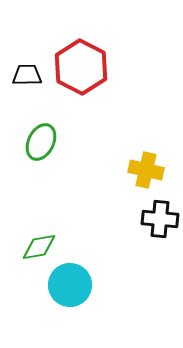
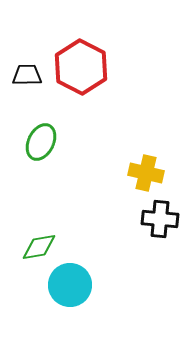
yellow cross: moved 3 px down
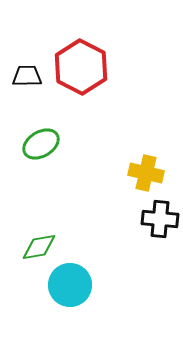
black trapezoid: moved 1 px down
green ellipse: moved 2 px down; rotated 33 degrees clockwise
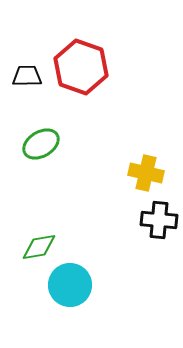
red hexagon: rotated 8 degrees counterclockwise
black cross: moved 1 px left, 1 px down
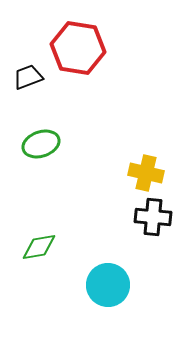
red hexagon: moved 3 px left, 19 px up; rotated 10 degrees counterclockwise
black trapezoid: moved 1 px right, 1 px down; rotated 20 degrees counterclockwise
green ellipse: rotated 12 degrees clockwise
black cross: moved 6 px left, 3 px up
cyan circle: moved 38 px right
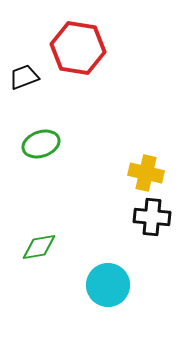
black trapezoid: moved 4 px left
black cross: moved 1 px left
